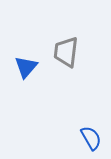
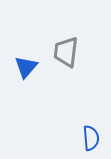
blue semicircle: rotated 25 degrees clockwise
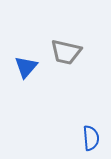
gray trapezoid: rotated 84 degrees counterclockwise
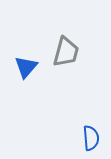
gray trapezoid: rotated 88 degrees counterclockwise
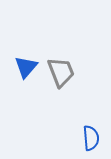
gray trapezoid: moved 5 px left, 20 px down; rotated 36 degrees counterclockwise
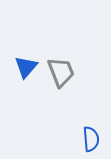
blue semicircle: moved 1 px down
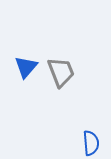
blue semicircle: moved 4 px down
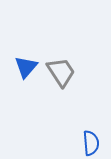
gray trapezoid: rotated 12 degrees counterclockwise
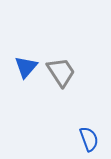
blue semicircle: moved 2 px left, 4 px up; rotated 15 degrees counterclockwise
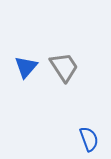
gray trapezoid: moved 3 px right, 5 px up
